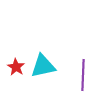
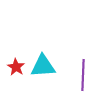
cyan triangle: rotated 8 degrees clockwise
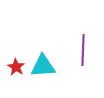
purple line: moved 25 px up
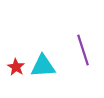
purple line: rotated 20 degrees counterclockwise
